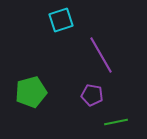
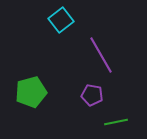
cyan square: rotated 20 degrees counterclockwise
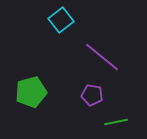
purple line: moved 1 px right, 2 px down; rotated 21 degrees counterclockwise
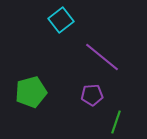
purple pentagon: rotated 15 degrees counterclockwise
green line: rotated 60 degrees counterclockwise
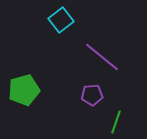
green pentagon: moved 7 px left, 2 px up
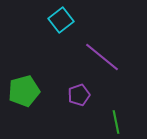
green pentagon: moved 1 px down
purple pentagon: moved 13 px left; rotated 15 degrees counterclockwise
green line: rotated 30 degrees counterclockwise
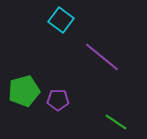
cyan square: rotated 15 degrees counterclockwise
purple pentagon: moved 21 px left, 5 px down; rotated 20 degrees clockwise
green line: rotated 45 degrees counterclockwise
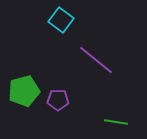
purple line: moved 6 px left, 3 px down
green line: rotated 25 degrees counterclockwise
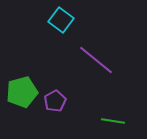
green pentagon: moved 2 px left, 1 px down
purple pentagon: moved 3 px left, 1 px down; rotated 30 degrees counterclockwise
green line: moved 3 px left, 1 px up
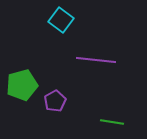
purple line: rotated 33 degrees counterclockwise
green pentagon: moved 7 px up
green line: moved 1 px left, 1 px down
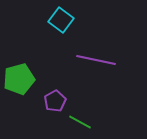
purple line: rotated 6 degrees clockwise
green pentagon: moved 3 px left, 6 px up
green line: moved 32 px left; rotated 20 degrees clockwise
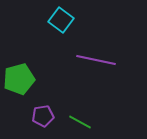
purple pentagon: moved 12 px left, 15 px down; rotated 20 degrees clockwise
